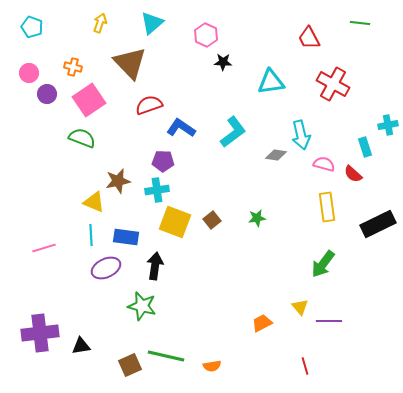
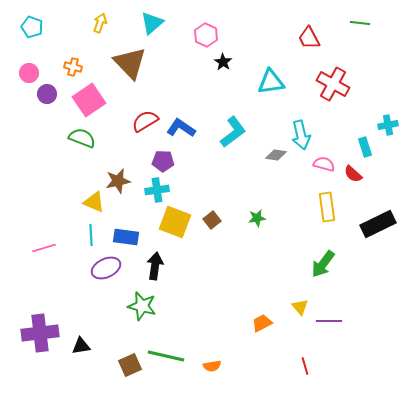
black star at (223, 62): rotated 30 degrees clockwise
red semicircle at (149, 105): moved 4 px left, 16 px down; rotated 12 degrees counterclockwise
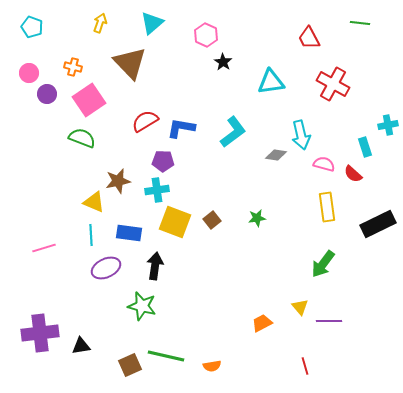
blue L-shape at (181, 128): rotated 24 degrees counterclockwise
blue rectangle at (126, 237): moved 3 px right, 4 px up
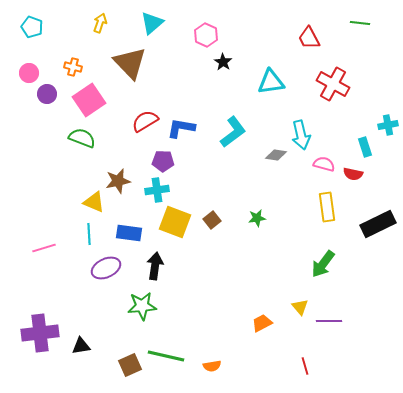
red semicircle at (353, 174): rotated 30 degrees counterclockwise
cyan line at (91, 235): moved 2 px left, 1 px up
green star at (142, 306): rotated 20 degrees counterclockwise
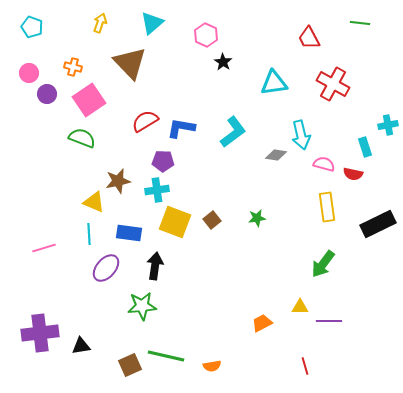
cyan triangle at (271, 82): moved 3 px right, 1 px down
purple ellipse at (106, 268): rotated 24 degrees counterclockwise
yellow triangle at (300, 307): rotated 48 degrees counterclockwise
